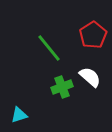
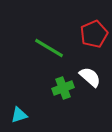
red pentagon: moved 1 px right, 1 px up; rotated 8 degrees clockwise
green line: rotated 20 degrees counterclockwise
green cross: moved 1 px right, 1 px down
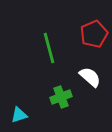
green line: rotated 44 degrees clockwise
green cross: moved 2 px left, 9 px down
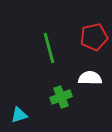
red pentagon: moved 3 px down; rotated 12 degrees clockwise
white semicircle: moved 1 px down; rotated 40 degrees counterclockwise
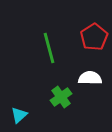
red pentagon: rotated 20 degrees counterclockwise
green cross: rotated 15 degrees counterclockwise
cyan triangle: rotated 24 degrees counterclockwise
